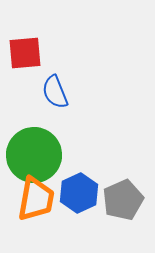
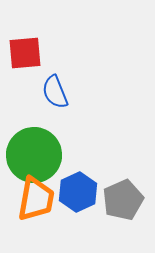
blue hexagon: moved 1 px left, 1 px up
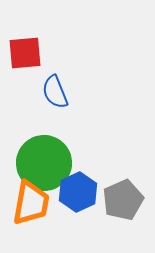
green circle: moved 10 px right, 8 px down
orange trapezoid: moved 5 px left, 4 px down
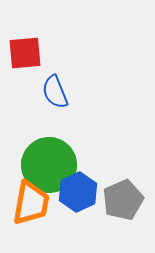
green circle: moved 5 px right, 2 px down
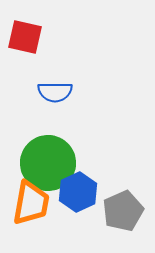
red square: moved 16 px up; rotated 18 degrees clockwise
blue semicircle: rotated 68 degrees counterclockwise
green circle: moved 1 px left, 2 px up
gray pentagon: moved 11 px down
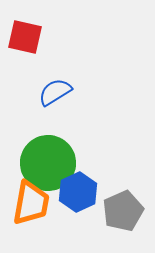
blue semicircle: rotated 148 degrees clockwise
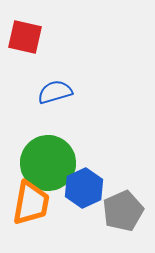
blue semicircle: rotated 16 degrees clockwise
blue hexagon: moved 6 px right, 4 px up
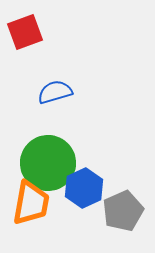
red square: moved 5 px up; rotated 33 degrees counterclockwise
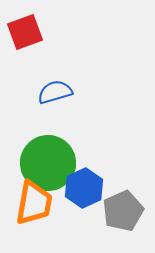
orange trapezoid: moved 3 px right
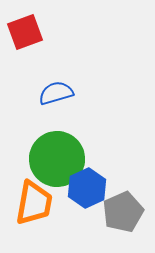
blue semicircle: moved 1 px right, 1 px down
green circle: moved 9 px right, 4 px up
blue hexagon: moved 3 px right
gray pentagon: moved 1 px down
